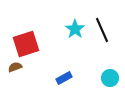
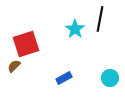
black line: moved 2 px left, 11 px up; rotated 35 degrees clockwise
brown semicircle: moved 1 px left, 1 px up; rotated 24 degrees counterclockwise
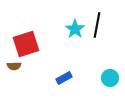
black line: moved 3 px left, 6 px down
brown semicircle: rotated 136 degrees counterclockwise
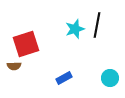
cyan star: rotated 18 degrees clockwise
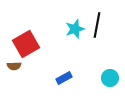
red square: rotated 12 degrees counterclockwise
